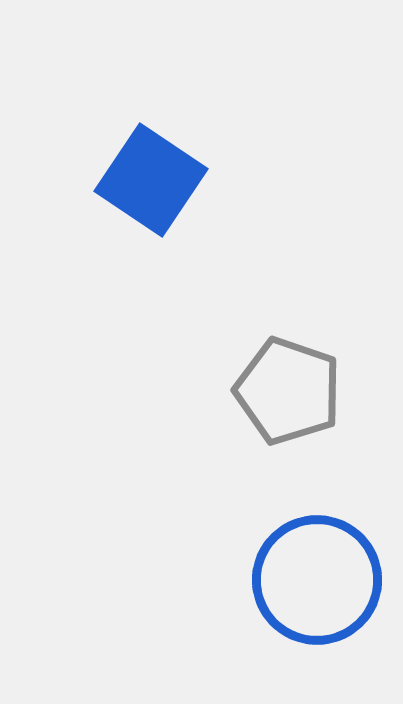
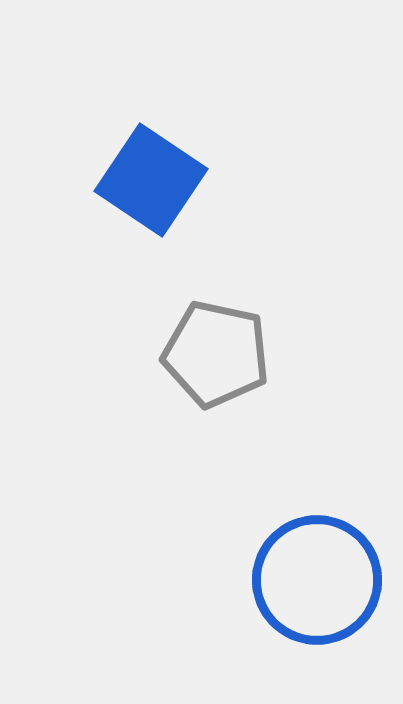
gray pentagon: moved 72 px left, 37 px up; rotated 7 degrees counterclockwise
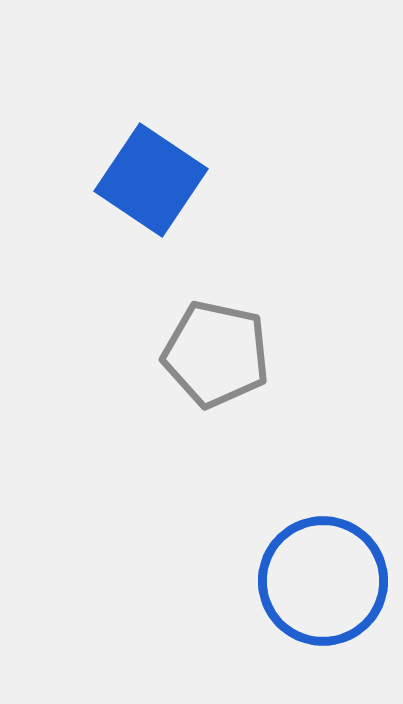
blue circle: moved 6 px right, 1 px down
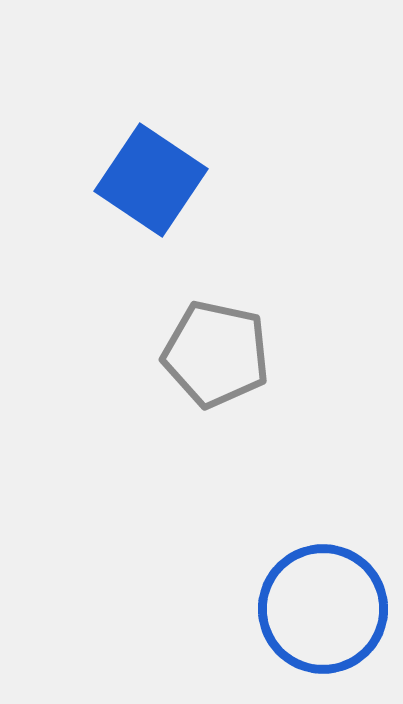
blue circle: moved 28 px down
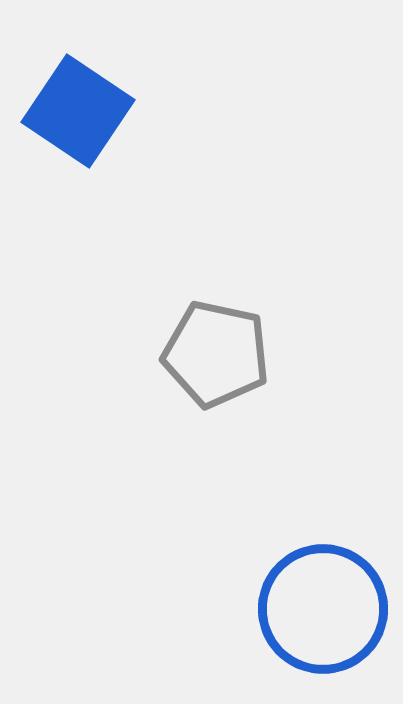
blue square: moved 73 px left, 69 px up
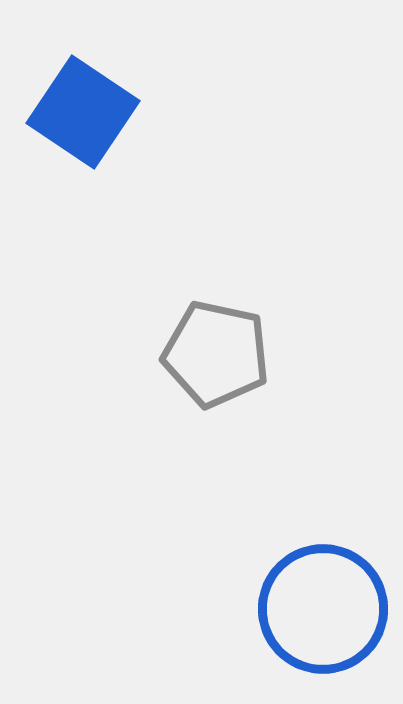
blue square: moved 5 px right, 1 px down
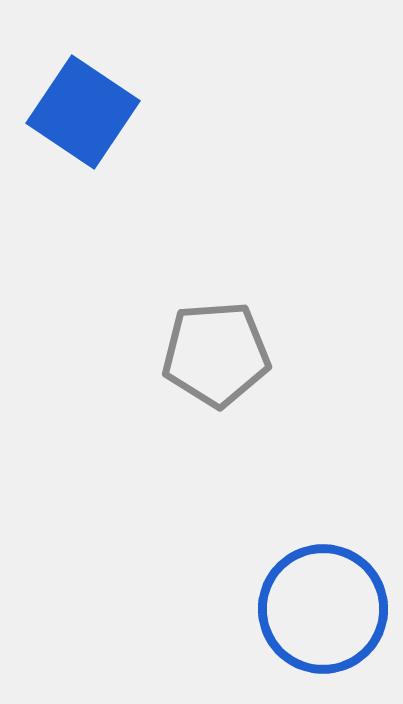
gray pentagon: rotated 16 degrees counterclockwise
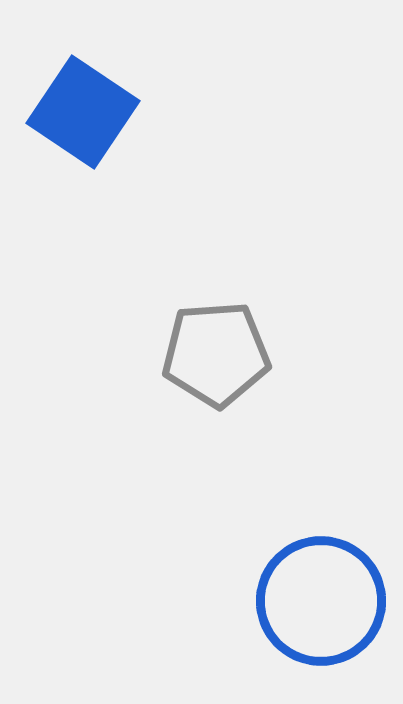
blue circle: moved 2 px left, 8 px up
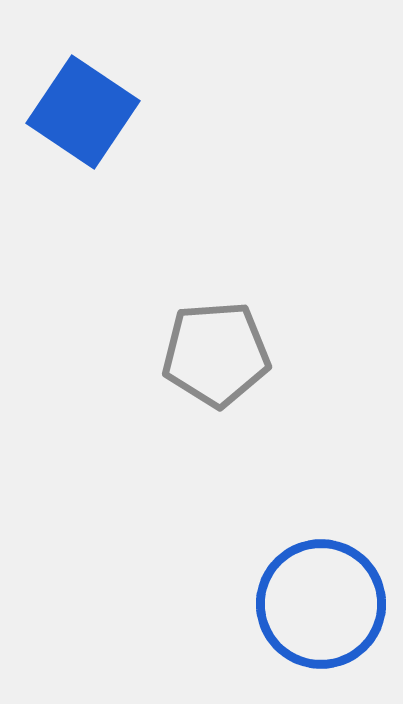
blue circle: moved 3 px down
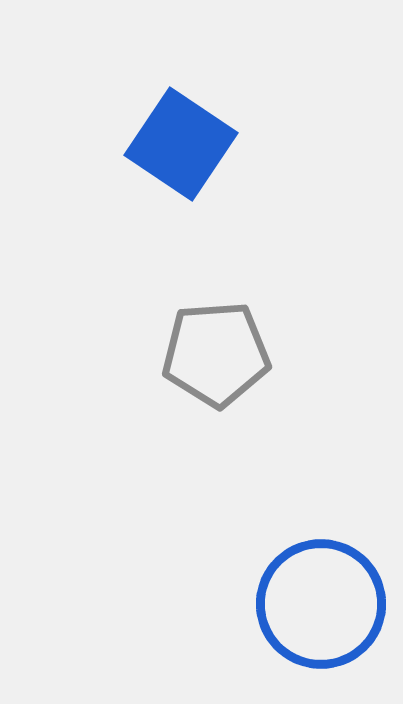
blue square: moved 98 px right, 32 px down
